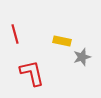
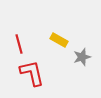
red line: moved 4 px right, 10 px down
yellow rectangle: moved 3 px left, 1 px up; rotated 18 degrees clockwise
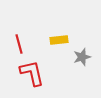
yellow rectangle: rotated 36 degrees counterclockwise
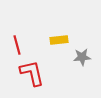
red line: moved 2 px left, 1 px down
gray star: rotated 12 degrees clockwise
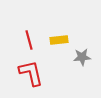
red line: moved 12 px right, 5 px up
red L-shape: moved 1 px left
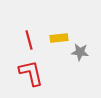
yellow rectangle: moved 2 px up
gray star: moved 2 px left, 5 px up; rotated 12 degrees clockwise
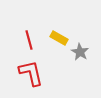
yellow rectangle: rotated 36 degrees clockwise
gray star: rotated 24 degrees clockwise
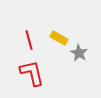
gray star: moved 1 px left, 1 px down
red L-shape: moved 1 px right
